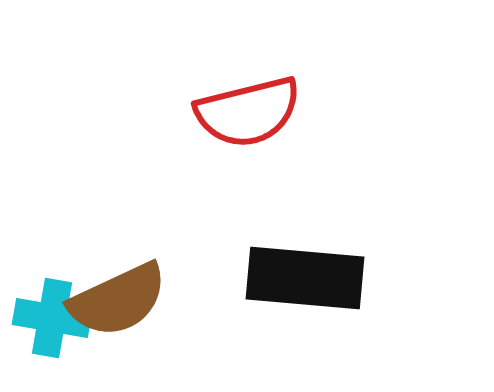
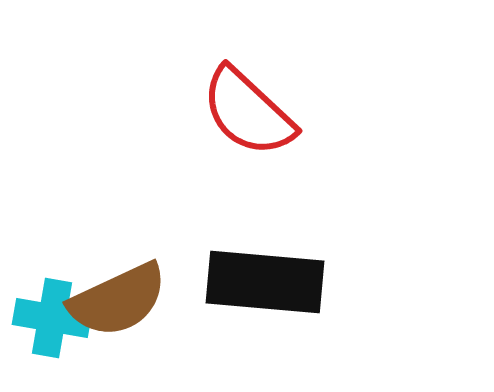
red semicircle: rotated 57 degrees clockwise
black rectangle: moved 40 px left, 4 px down
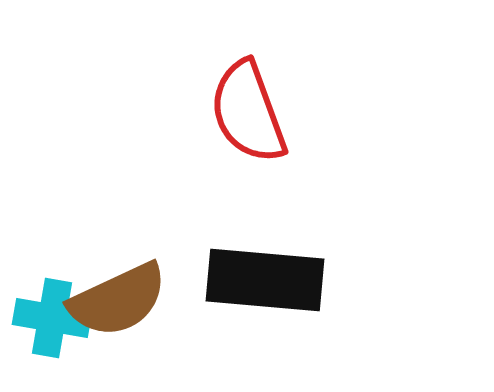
red semicircle: rotated 27 degrees clockwise
black rectangle: moved 2 px up
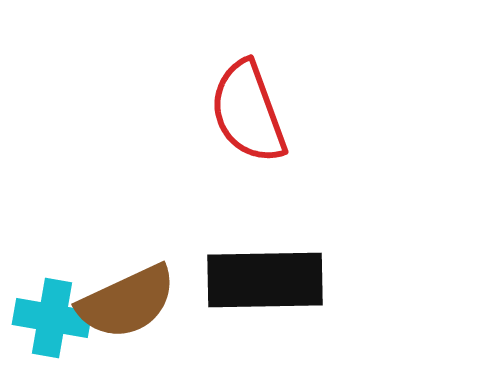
black rectangle: rotated 6 degrees counterclockwise
brown semicircle: moved 9 px right, 2 px down
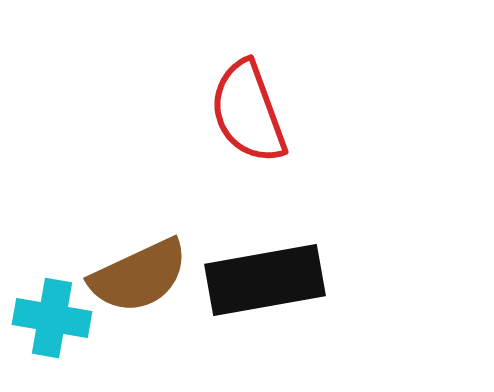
black rectangle: rotated 9 degrees counterclockwise
brown semicircle: moved 12 px right, 26 px up
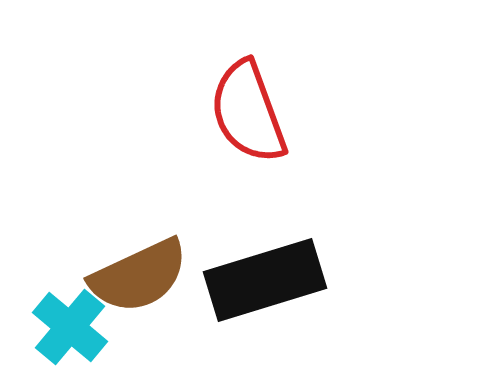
black rectangle: rotated 7 degrees counterclockwise
cyan cross: moved 18 px right, 9 px down; rotated 30 degrees clockwise
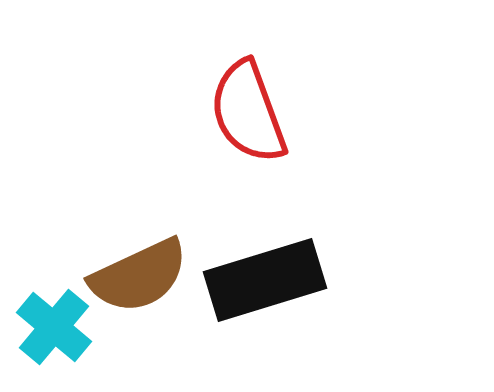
cyan cross: moved 16 px left
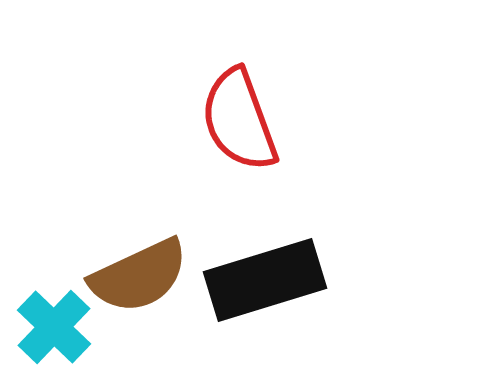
red semicircle: moved 9 px left, 8 px down
cyan cross: rotated 4 degrees clockwise
